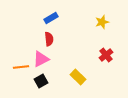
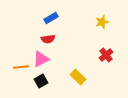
red semicircle: moved 1 px left; rotated 88 degrees clockwise
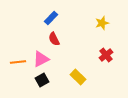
blue rectangle: rotated 16 degrees counterclockwise
yellow star: moved 1 px down
red semicircle: moved 6 px right; rotated 72 degrees clockwise
orange line: moved 3 px left, 5 px up
black square: moved 1 px right, 1 px up
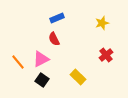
blue rectangle: moved 6 px right; rotated 24 degrees clockwise
orange line: rotated 56 degrees clockwise
black square: rotated 24 degrees counterclockwise
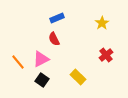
yellow star: rotated 16 degrees counterclockwise
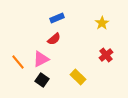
red semicircle: rotated 104 degrees counterclockwise
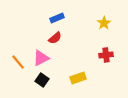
yellow star: moved 2 px right
red semicircle: moved 1 px right, 1 px up
red cross: rotated 32 degrees clockwise
pink triangle: moved 1 px up
yellow rectangle: moved 1 px down; rotated 63 degrees counterclockwise
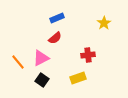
red cross: moved 18 px left
